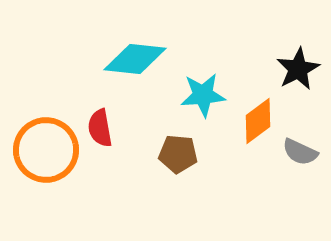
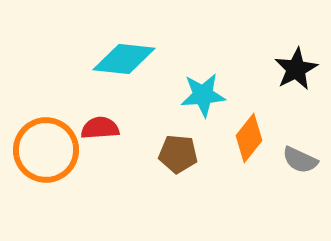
cyan diamond: moved 11 px left
black star: moved 2 px left
orange diamond: moved 9 px left, 17 px down; rotated 15 degrees counterclockwise
red semicircle: rotated 96 degrees clockwise
gray semicircle: moved 8 px down
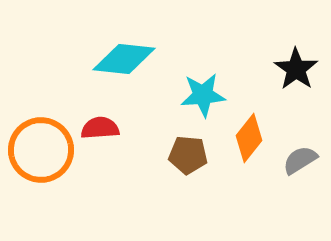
black star: rotated 9 degrees counterclockwise
orange circle: moved 5 px left
brown pentagon: moved 10 px right, 1 px down
gray semicircle: rotated 123 degrees clockwise
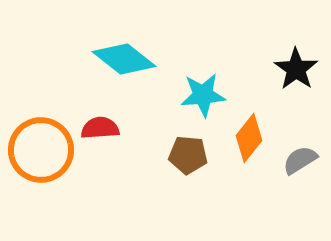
cyan diamond: rotated 32 degrees clockwise
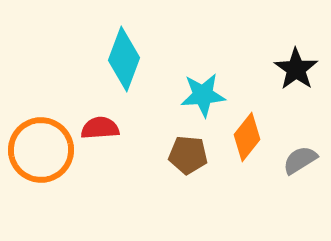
cyan diamond: rotated 72 degrees clockwise
orange diamond: moved 2 px left, 1 px up
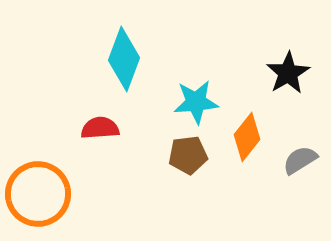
black star: moved 8 px left, 4 px down; rotated 6 degrees clockwise
cyan star: moved 7 px left, 7 px down
orange circle: moved 3 px left, 44 px down
brown pentagon: rotated 12 degrees counterclockwise
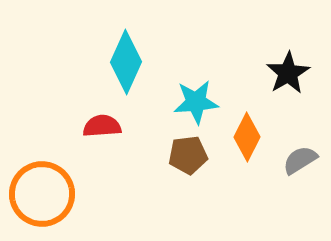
cyan diamond: moved 2 px right, 3 px down; rotated 4 degrees clockwise
red semicircle: moved 2 px right, 2 px up
orange diamond: rotated 12 degrees counterclockwise
orange circle: moved 4 px right
